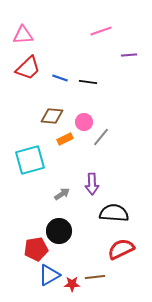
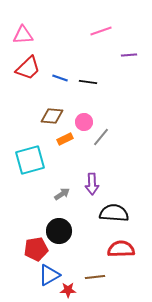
red semicircle: rotated 24 degrees clockwise
red star: moved 4 px left, 6 px down
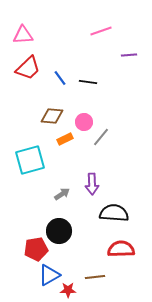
blue line: rotated 35 degrees clockwise
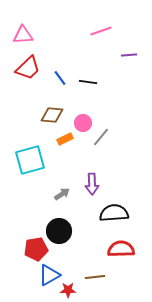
brown diamond: moved 1 px up
pink circle: moved 1 px left, 1 px down
black semicircle: rotated 8 degrees counterclockwise
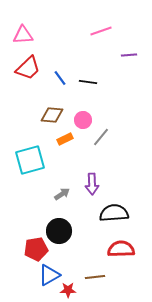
pink circle: moved 3 px up
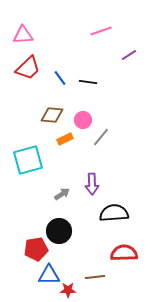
purple line: rotated 28 degrees counterclockwise
cyan square: moved 2 px left
red semicircle: moved 3 px right, 4 px down
blue triangle: rotated 30 degrees clockwise
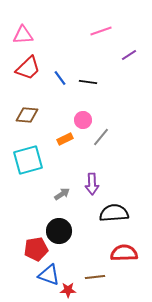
brown diamond: moved 25 px left
blue triangle: rotated 20 degrees clockwise
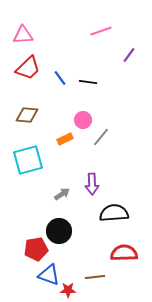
purple line: rotated 21 degrees counterclockwise
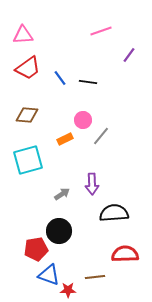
red trapezoid: rotated 8 degrees clockwise
gray line: moved 1 px up
red semicircle: moved 1 px right, 1 px down
